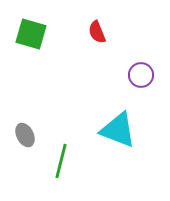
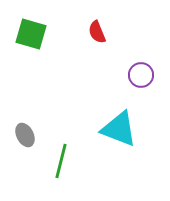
cyan triangle: moved 1 px right, 1 px up
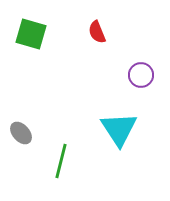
cyan triangle: rotated 36 degrees clockwise
gray ellipse: moved 4 px left, 2 px up; rotated 15 degrees counterclockwise
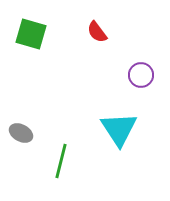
red semicircle: rotated 15 degrees counterclockwise
gray ellipse: rotated 20 degrees counterclockwise
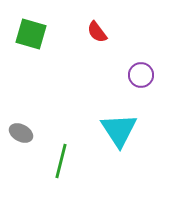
cyan triangle: moved 1 px down
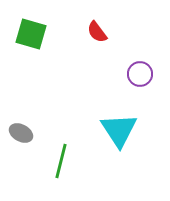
purple circle: moved 1 px left, 1 px up
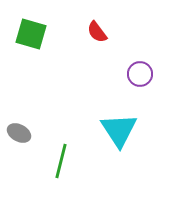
gray ellipse: moved 2 px left
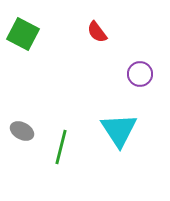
green square: moved 8 px left; rotated 12 degrees clockwise
gray ellipse: moved 3 px right, 2 px up
green line: moved 14 px up
